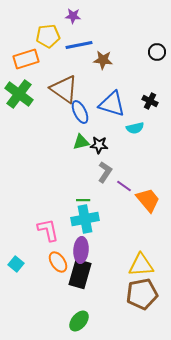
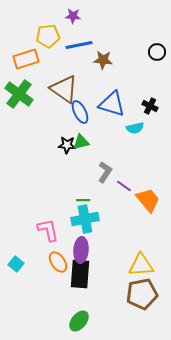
black cross: moved 5 px down
black star: moved 32 px left
black rectangle: rotated 12 degrees counterclockwise
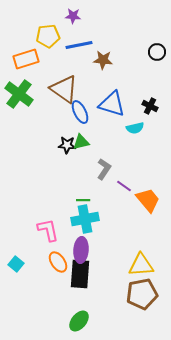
gray L-shape: moved 1 px left, 3 px up
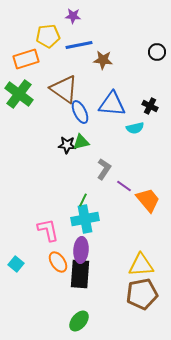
blue triangle: rotated 12 degrees counterclockwise
green line: rotated 64 degrees counterclockwise
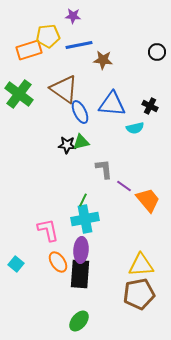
orange rectangle: moved 3 px right, 9 px up
gray L-shape: rotated 40 degrees counterclockwise
brown pentagon: moved 3 px left
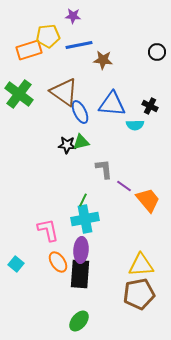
brown triangle: moved 3 px down
cyan semicircle: moved 3 px up; rotated 12 degrees clockwise
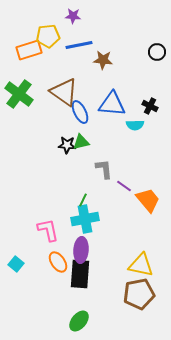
yellow triangle: rotated 16 degrees clockwise
